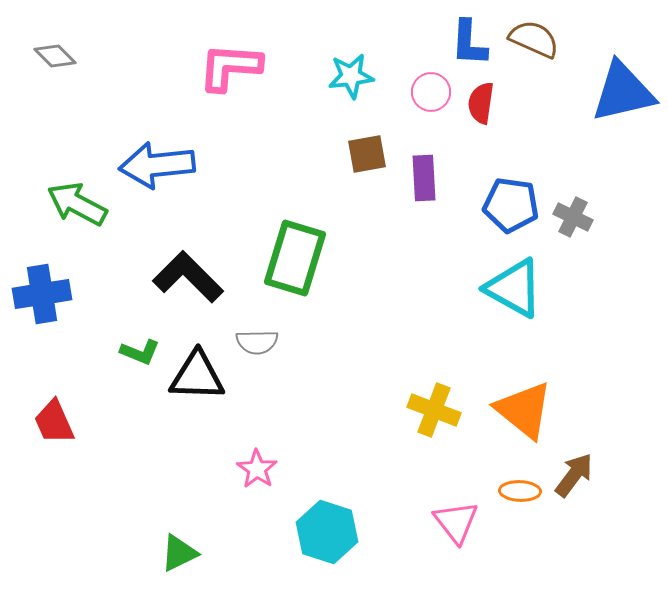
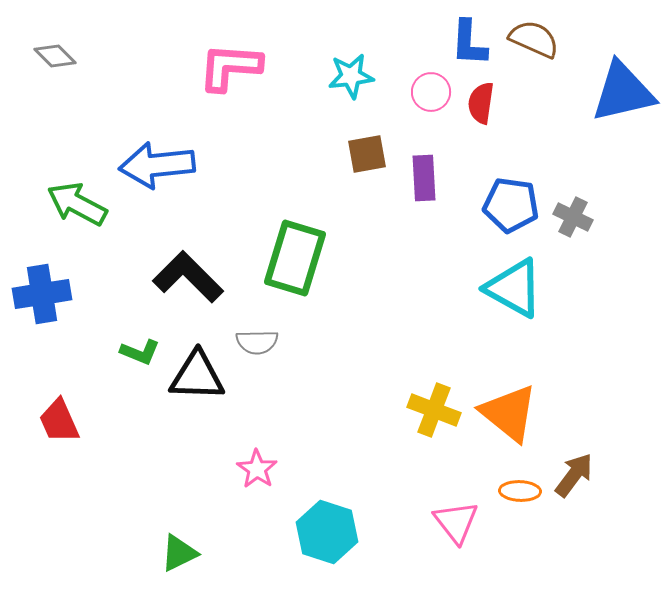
orange triangle: moved 15 px left, 3 px down
red trapezoid: moved 5 px right, 1 px up
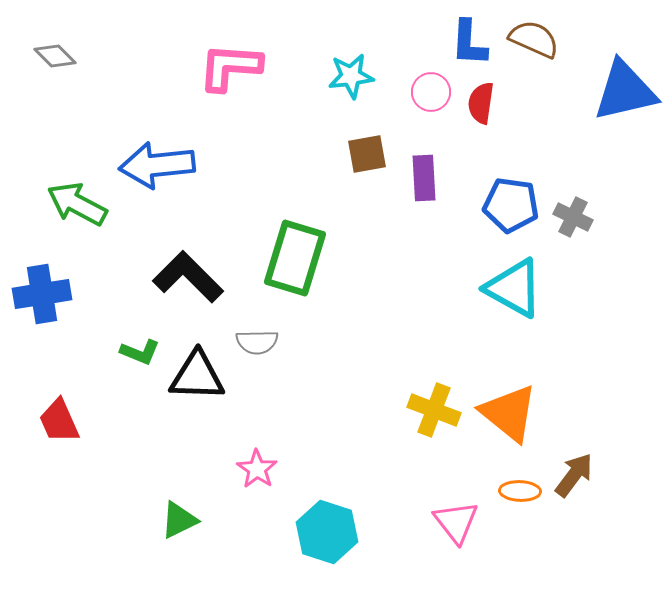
blue triangle: moved 2 px right, 1 px up
green triangle: moved 33 px up
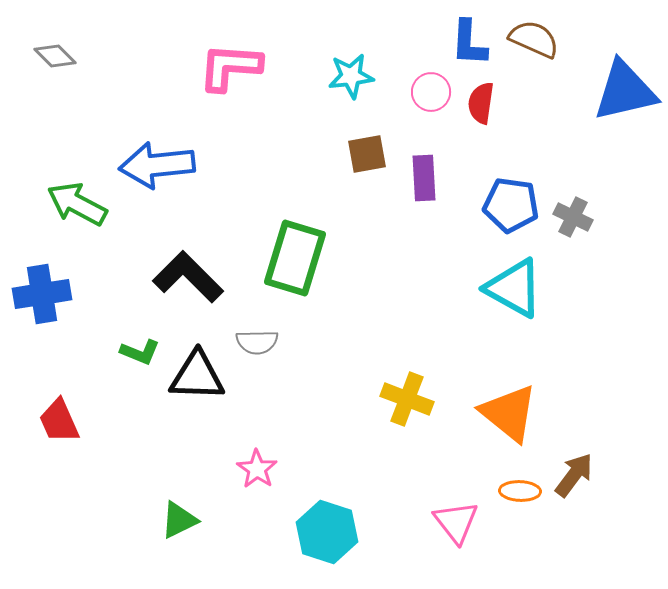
yellow cross: moved 27 px left, 11 px up
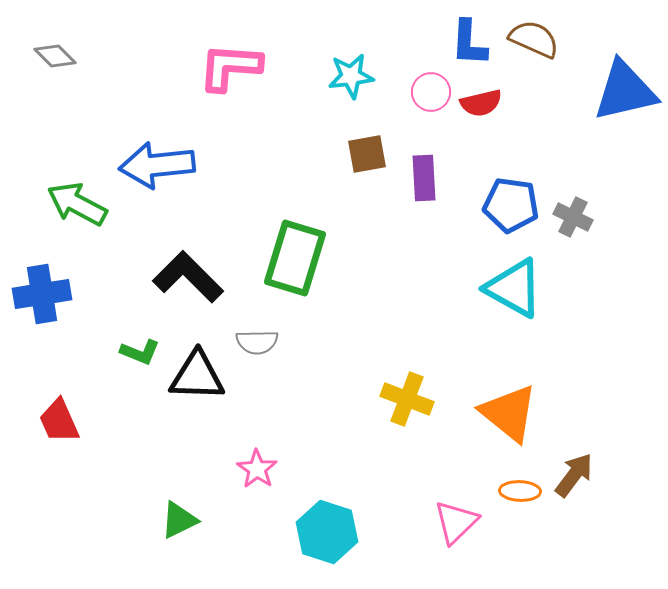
red semicircle: rotated 111 degrees counterclockwise
pink triangle: rotated 24 degrees clockwise
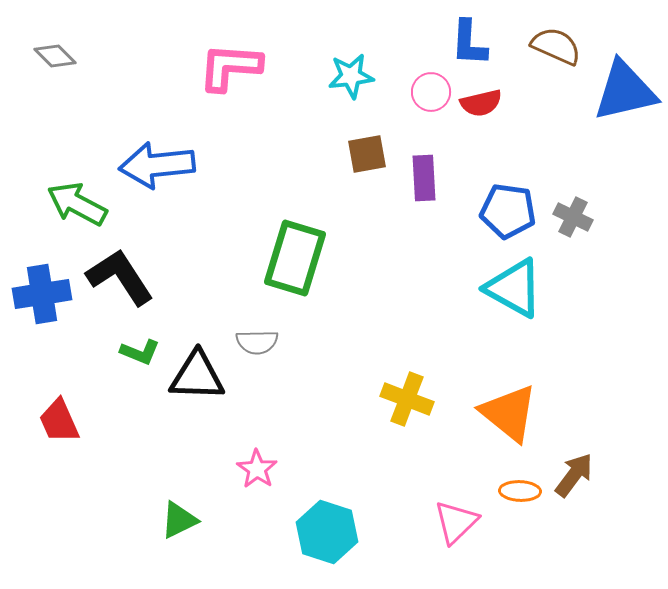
brown semicircle: moved 22 px right, 7 px down
blue pentagon: moved 3 px left, 6 px down
black L-shape: moved 68 px left; rotated 12 degrees clockwise
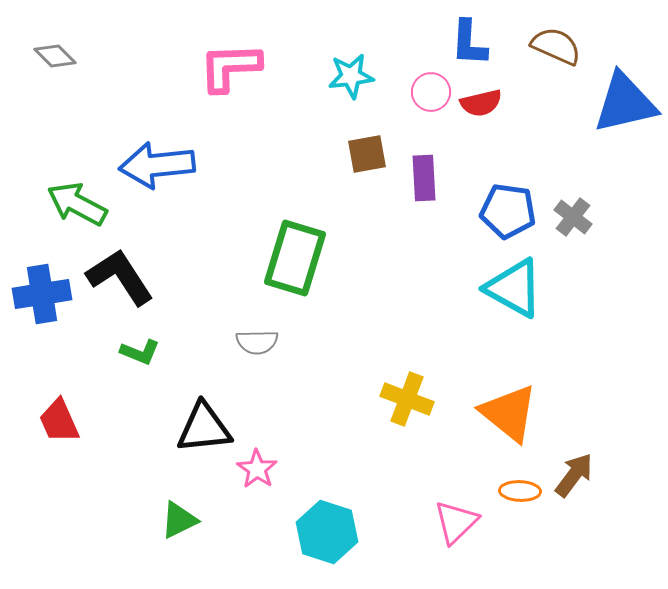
pink L-shape: rotated 6 degrees counterclockwise
blue triangle: moved 12 px down
gray cross: rotated 12 degrees clockwise
black triangle: moved 7 px right, 52 px down; rotated 8 degrees counterclockwise
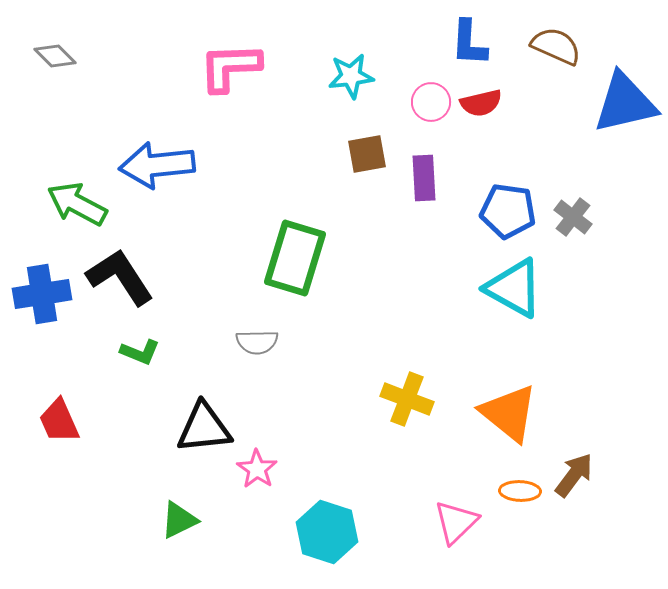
pink circle: moved 10 px down
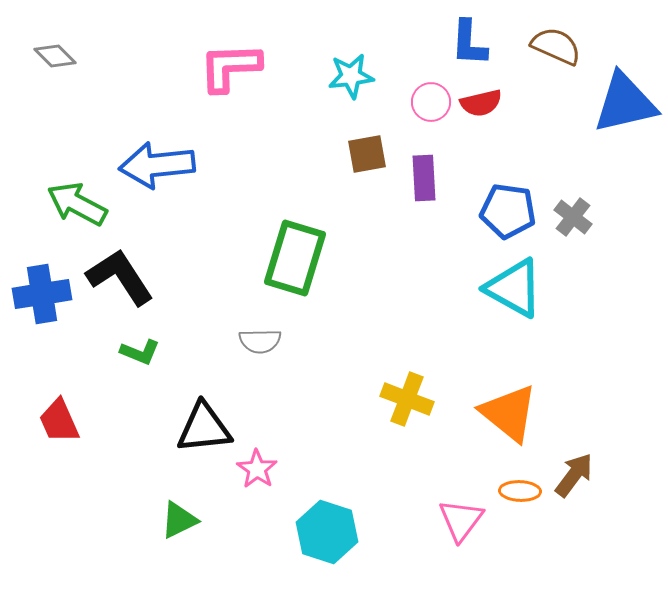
gray semicircle: moved 3 px right, 1 px up
pink triangle: moved 5 px right, 2 px up; rotated 9 degrees counterclockwise
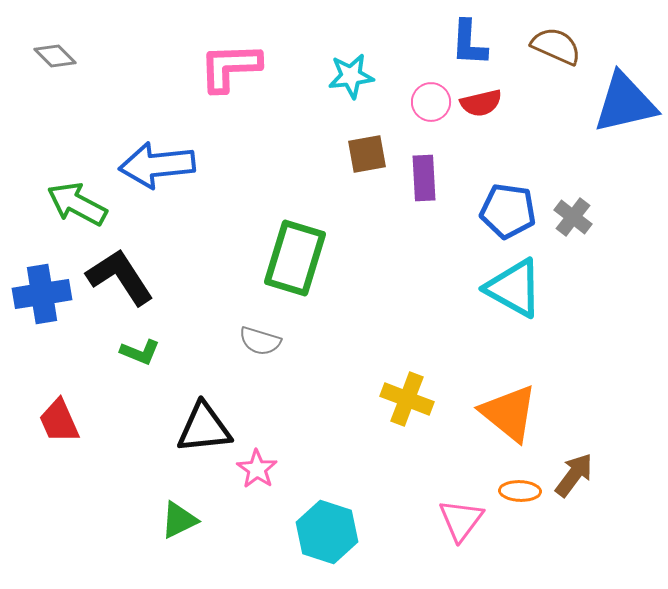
gray semicircle: rotated 18 degrees clockwise
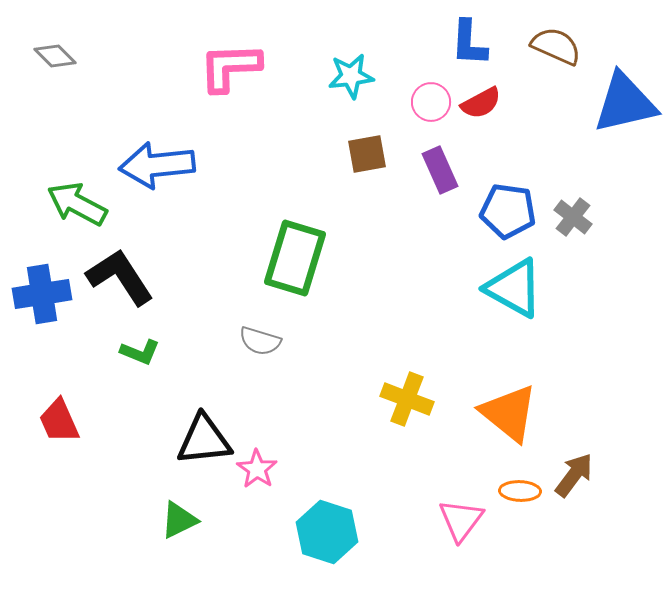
red semicircle: rotated 15 degrees counterclockwise
purple rectangle: moved 16 px right, 8 px up; rotated 21 degrees counterclockwise
black triangle: moved 12 px down
